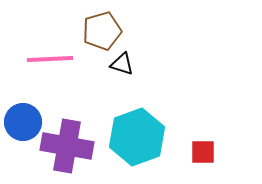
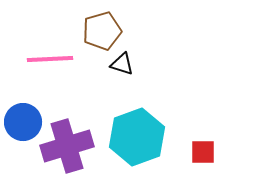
purple cross: rotated 27 degrees counterclockwise
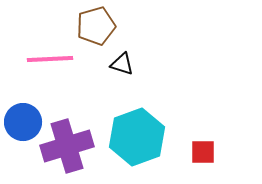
brown pentagon: moved 6 px left, 5 px up
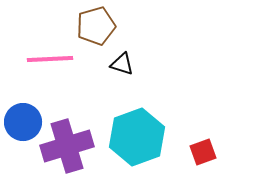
red square: rotated 20 degrees counterclockwise
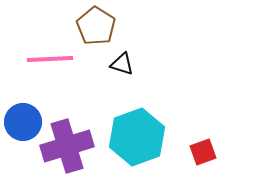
brown pentagon: rotated 24 degrees counterclockwise
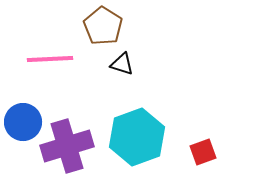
brown pentagon: moved 7 px right
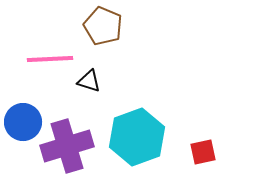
brown pentagon: rotated 9 degrees counterclockwise
black triangle: moved 33 px left, 17 px down
red square: rotated 8 degrees clockwise
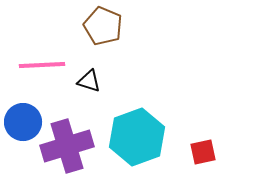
pink line: moved 8 px left, 6 px down
